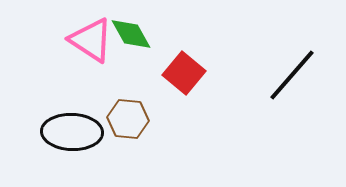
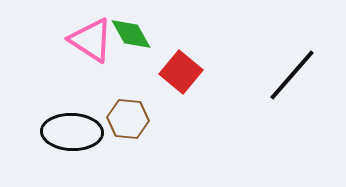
red square: moved 3 px left, 1 px up
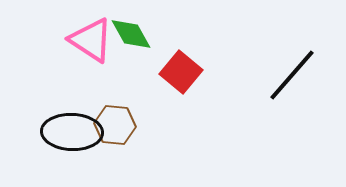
brown hexagon: moved 13 px left, 6 px down
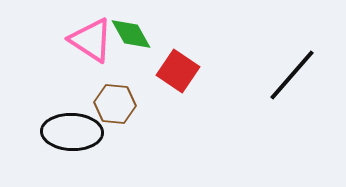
red square: moved 3 px left, 1 px up; rotated 6 degrees counterclockwise
brown hexagon: moved 21 px up
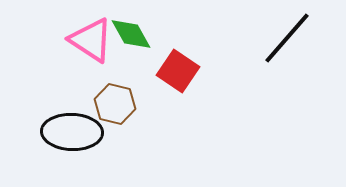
black line: moved 5 px left, 37 px up
brown hexagon: rotated 9 degrees clockwise
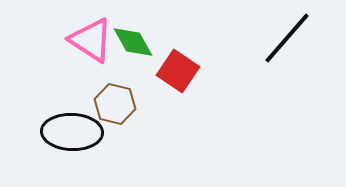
green diamond: moved 2 px right, 8 px down
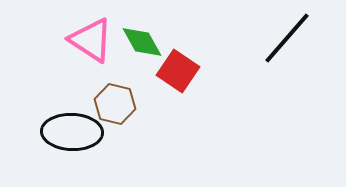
green diamond: moved 9 px right
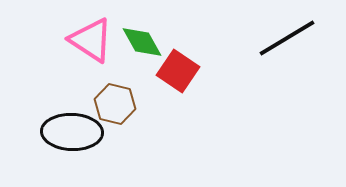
black line: rotated 18 degrees clockwise
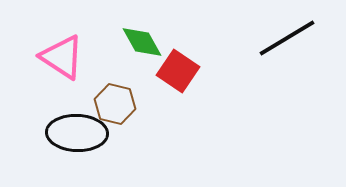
pink triangle: moved 29 px left, 17 px down
black ellipse: moved 5 px right, 1 px down
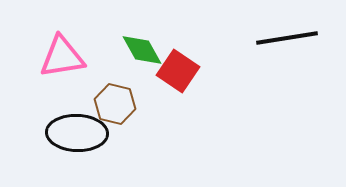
black line: rotated 22 degrees clockwise
green diamond: moved 8 px down
pink triangle: rotated 42 degrees counterclockwise
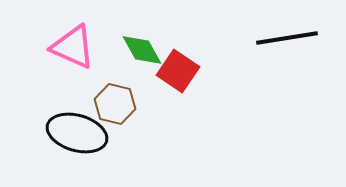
pink triangle: moved 11 px right, 10 px up; rotated 33 degrees clockwise
black ellipse: rotated 14 degrees clockwise
